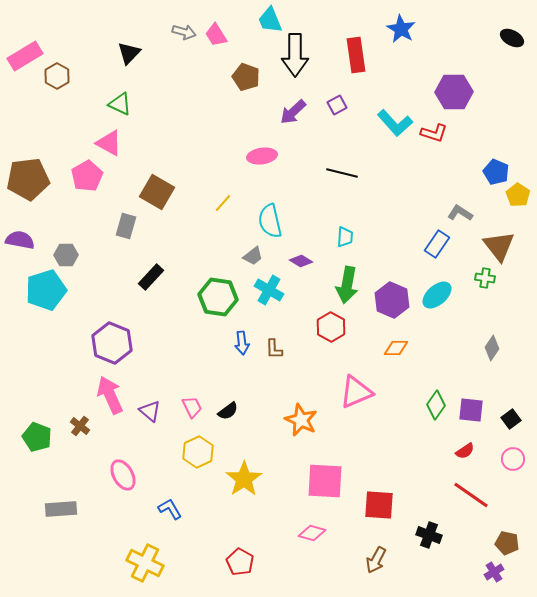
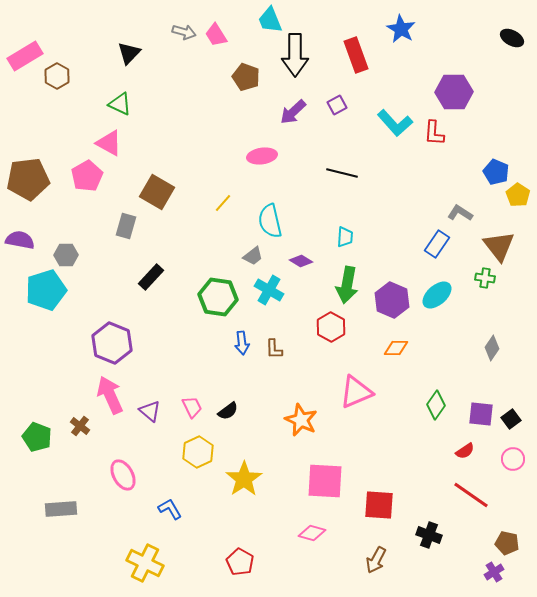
red rectangle at (356, 55): rotated 12 degrees counterclockwise
red L-shape at (434, 133): rotated 76 degrees clockwise
purple square at (471, 410): moved 10 px right, 4 px down
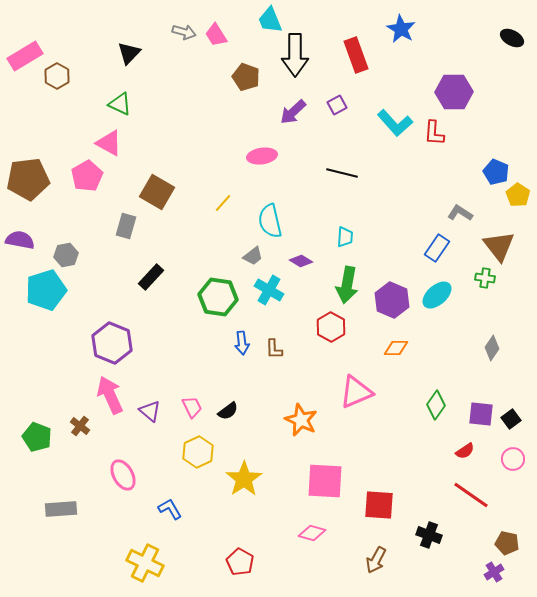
blue rectangle at (437, 244): moved 4 px down
gray hexagon at (66, 255): rotated 10 degrees counterclockwise
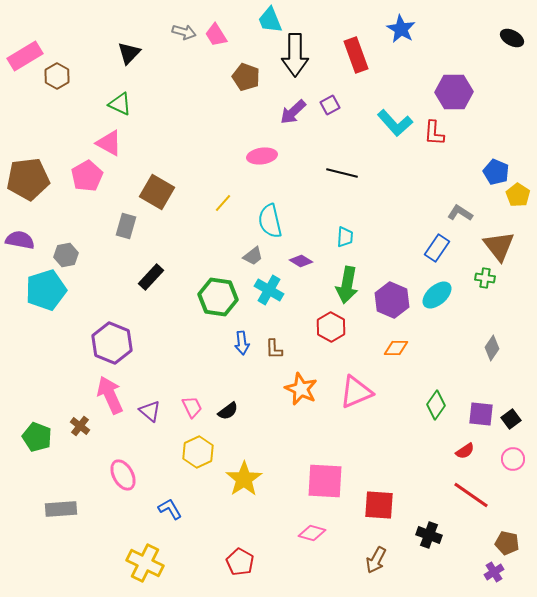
purple square at (337, 105): moved 7 px left
orange star at (301, 420): moved 31 px up
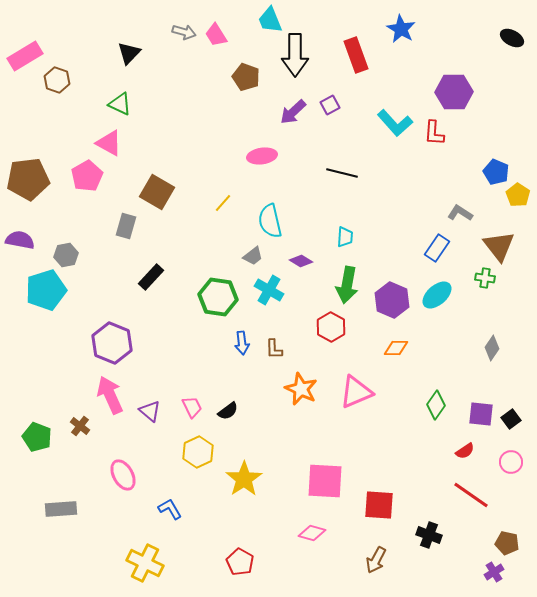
brown hexagon at (57, 76): moved 4 px down; rotated 10 degrees counterclockwise
pink circle at (513, 459): moved 2 px left, 3 px down
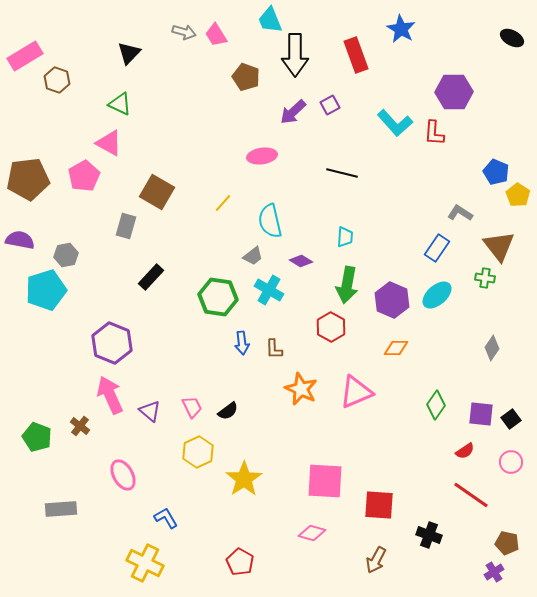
pink pentagon at (87, 176): moved 3 px left
blue L-shape at (170, 509): moved 4 px left, 9 px down
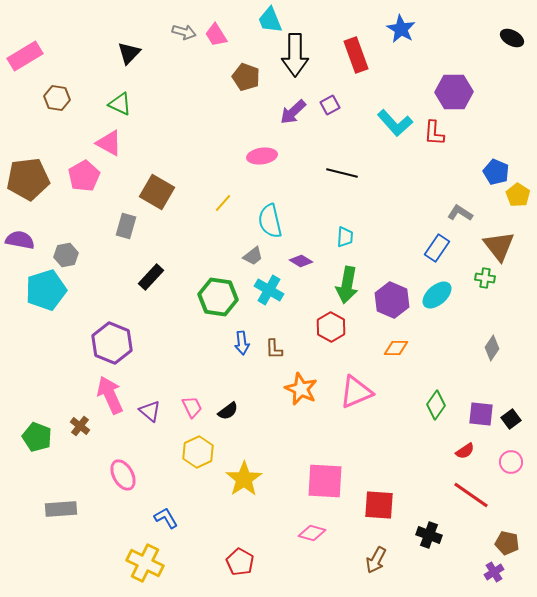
brown hexagon at (57, 80): moved 18 px down; rotated 10 degrees counterclockwise
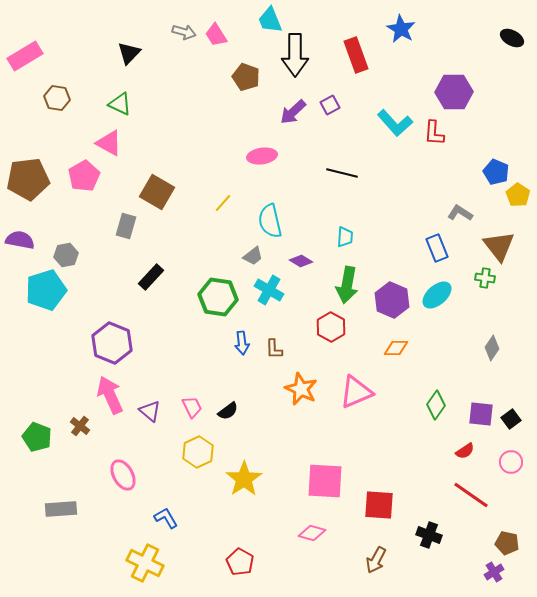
blue rectangle at (437, 248): rotated 56 degrees counterclockwise
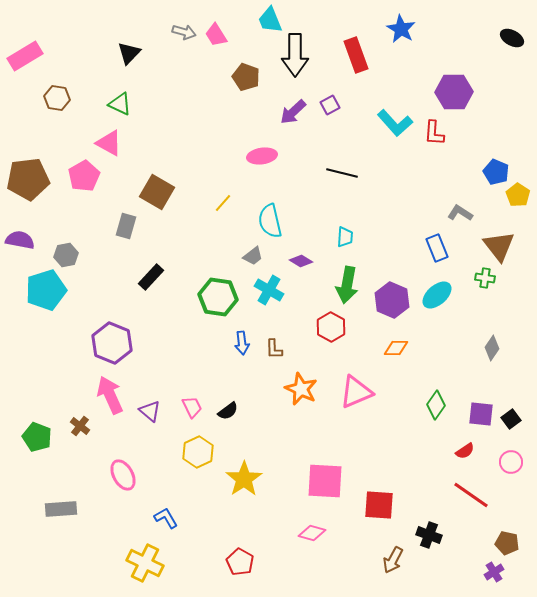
brown arrow at (376, 560): moved 17 px right
